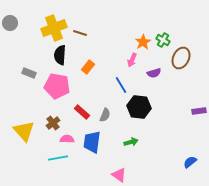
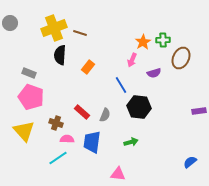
green cross: rotated 32 degrees counterclockwise
pink pentagon: moved 26 px left, 11 px down; rotated 10 degrees clockwise
brown cross: moved 3 px right; rotated 32 degrees counterclockwise
cyan line: rotated 24 degrees counterclockwise
pink triangle: moved 1 px left, 1 px up; rotated 28 degrees counterclockwise
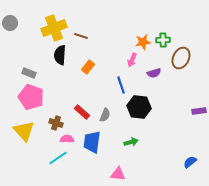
brown line: moved 1 px right, 3 px down
orange star: rotated 21 degrees clockwise
blue line: rotated 12 degrees clockwise
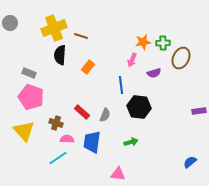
green cross: moved 3 px down
blue line: rotated 12 degrees clockwise
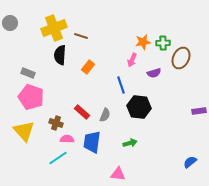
gray rectangle: moved 1 px left
blue line: rotated 12 degrees counterclockwise
green arrow: moved 1 px left, 1 px down
